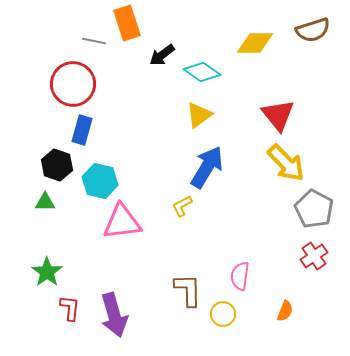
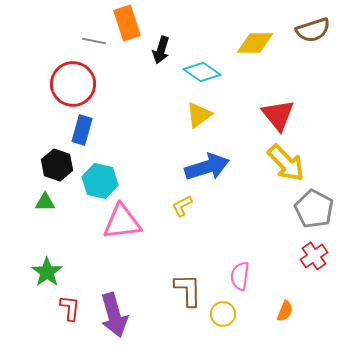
black arrow: moved 1 px left, 5 px up; rotated 36 degrees counterclockwise
blue arrow: rotated 42 degrees clockwise
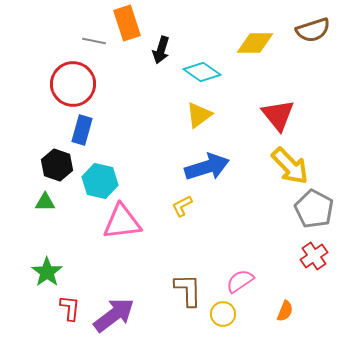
yellow arrow: moved 4 px right, 3 px down
pink semicircle: moved 5 px down; rotated 48 degrees clockwise
purple arrow: rotated 111 degrees counterclockwise
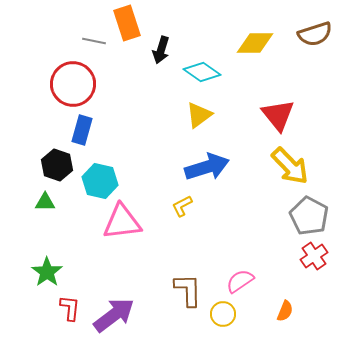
brown semicircle: moved 2 px right, 4 px down
gray pentagon: moved 5 px left, 7 px down
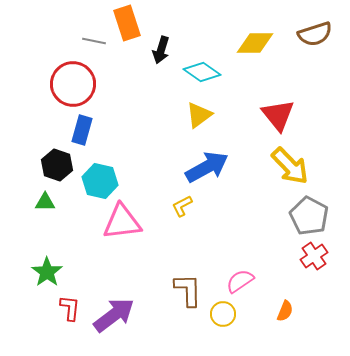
blue arrow: rotated 12 degrees counterclockwise
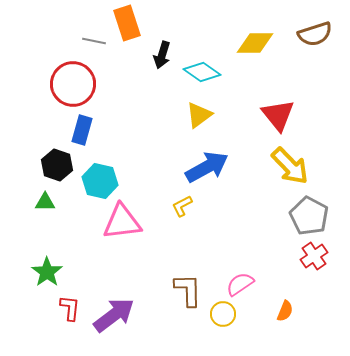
black arrow: moved 1 px right, 5 px down
pink semicircle: moved 3 px down
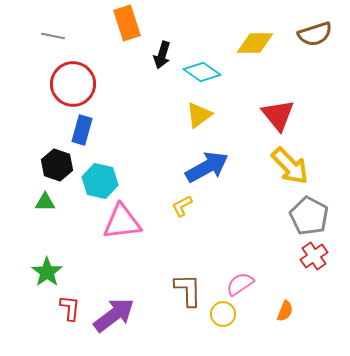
gray line: moved 41 px left, 5 px up
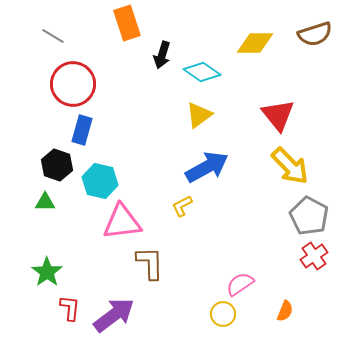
gray line: rotated 20 degrees clockwise
brown L-shape: moved 38 px left, 27 px up
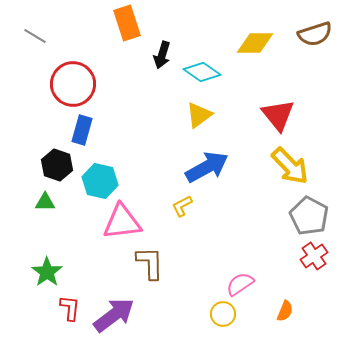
gray line: moved 18 px left
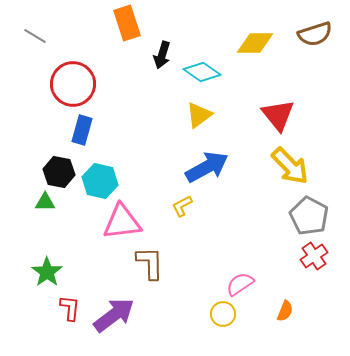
black hexagon: moved 2 px right, 7 px down; rotated 8 degrees counterclockwise
